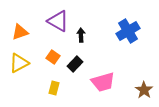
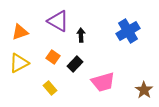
yellow rectangle: moved 4 px left; rotated 56 degrees counterclockwise
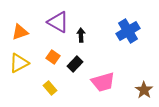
purple triangle: moved 1 px down
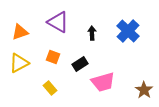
blue cross: rotated 15 degrees counterclockwise
black arrow: moved 11 px right, 2 px up
orange square: rotated 16 degrees counterclockwise
black rectangle: moved 5 px right; rotated 14 degrees clockwise
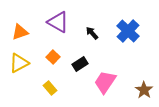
black arrow: rotated 40 degrees counterclockwise
orange square: rotated 24 degrees clockwise
pink trapezoid: moved 2 px right; rotated 140 degrees clockwise
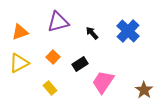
purple triangle: rotated 45 degrees counterclockwise
pink trapezoid: moved 2 px left
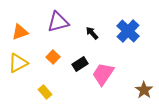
yellow triangle: moved 1 px left
pink trapezoid: moved 8 px up
yellow rectangle: moved 5 px left, 4 px down
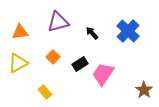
orange triangle: rotated 12 degrees clockwise
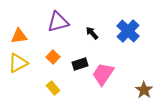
orange triangle: moved 1 px left, 4 px down
black rectangle: rotated 14 degrees clockwise
yellow rectangle: moved 8 px right, 4 px up
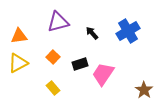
blue cross: rotated 15 degrees clockwise
